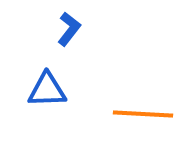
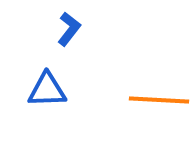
orange line: moved 16 px right, 14 px up
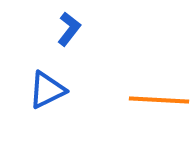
blue triangle: rotated 24 degrees counterclockwise
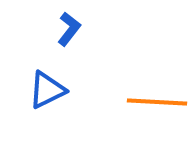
orange line: moved 2 px left, 2 px down
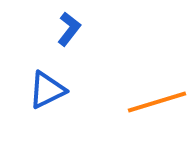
orange line: rotated 20 degrees counterclockwise
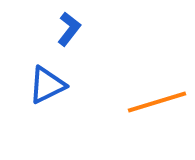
blue triangle: moved 5 px up
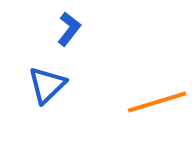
blue triangle: rotated 18 degrees counterclockwise
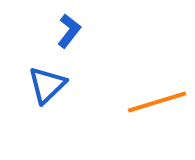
blue L-shape: moved 2 px down
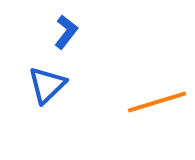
blue L-shape: moved 3 px left, 1 px down
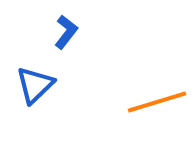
blue triangle: moved 12 px left
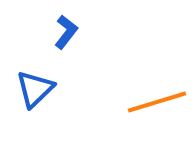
blue triangle: moved 4 px down
